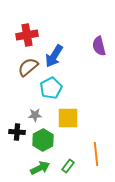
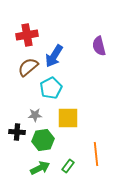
green hexagon: rotated 20 degrees clockwise
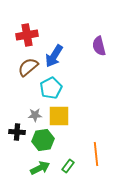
yellow square: moved 9 px left, 2 px up
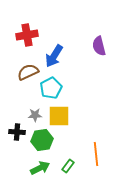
brown semicircle: moved 5 px down; rotated 15 degrees clockwise
green hexagon: moved 1 px left
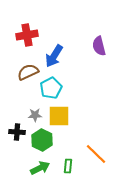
green hexagon: rotated 25 degrees counterclockwise
orange line: rotated 40 degrees counterclockwise
green rectangle: rotated 32 degrees counterclockwise
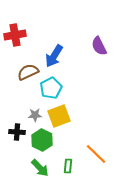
red cross: moved 12 px left
purple semicircle: rotated 12 degrees counterclockwise
yellow square: rotated 20 degrees counterclockwise
green arrow: rotated 72 degrees clockwise
